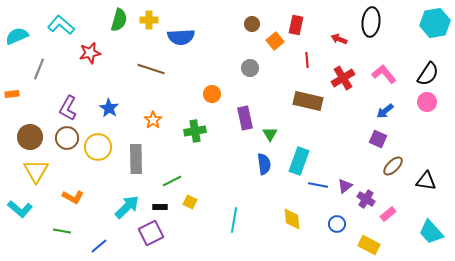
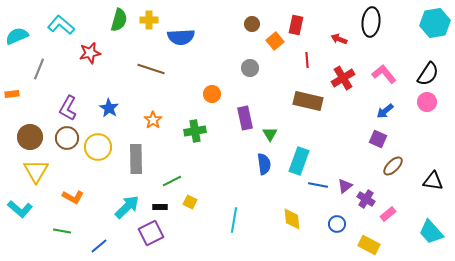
black triangle at (426, 181): moved 7 px right
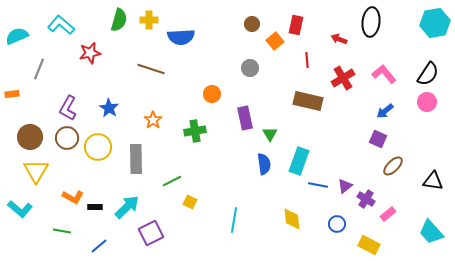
black rectangle at (160, 207): moved 65 px left
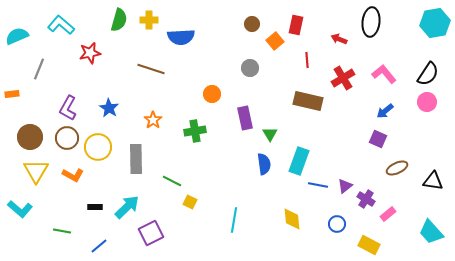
brown ellipse at (393, 166): moved 4 px right, 2 px down; rotated 20 degrees clockwise
green line at (172, 181): rotated 54 degrees clockwise
orange L-shape at (73, 197): moved 22 px up
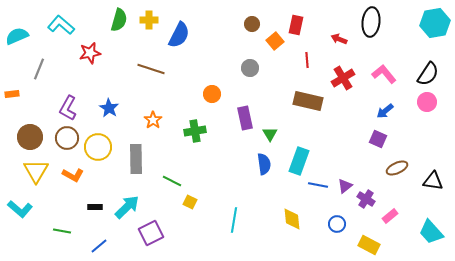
blue semicircle at (181, 37): moved 2 px left, 2 px up; rotated 60 degrees counterclockwise
pink rectangle at (388, 214): moved 2 px right, 2 px down
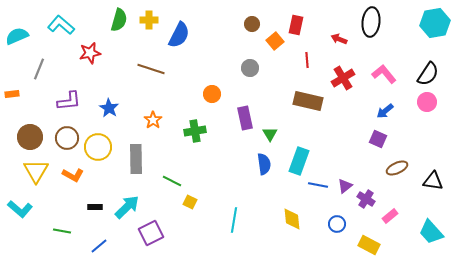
purple L-shape at (68, 108): moved 1 px right, 7 px up; rotated 125 degrees counterclockwise
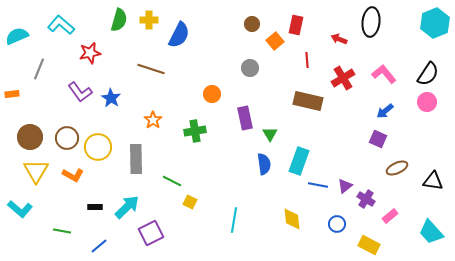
cyan hexagon at (435, 23): rotated 12 degrees counterclockwise
purple L-shape at (69, 101): moved 11 px right, 9 px up; rotated 60 degrees clockwise
blue star at (109, 108): moved 2 px right, 10 px up
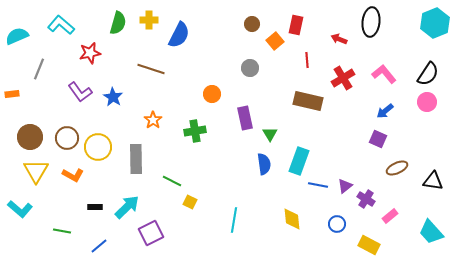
green semicircle at (119, 20): moved 1 px left, 3 px down
blue star at (111, 98): moved 2 px right, 1 px up
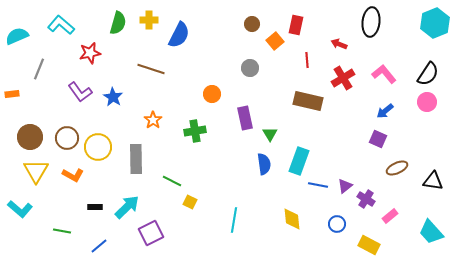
red arrow at (339, 39): moved 5 px down
